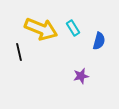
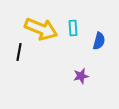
cyan rectangle: rotated 28 degrees clockwise
black line: rotated 24 degrees clockwise
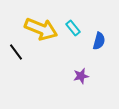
cyan rectangle: rotated 35 degrees counterclockwise
black line: moved 3 px left; rotated 48 degrees counterclockwise
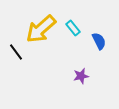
yellow arrow: rotated 116 degrees clockwise
blue semicircle: rotated 42 degrees counterclockwise
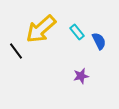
cyan rectangle: moved 4 px right, 4 px down
black line: moved 1 px up
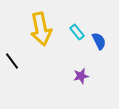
yellow arrow: rotated 60 degrees counterclockwise
black line: moved 4 px left, 10 px down
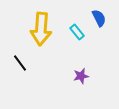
yellow arrow: rotated 16 degrees clockwise
blue semicircle: moved 23 px up
black line: moved 8 px right, 2 px down
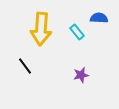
blue semicircle: rotated 60 degrees counterclockwise
black line: moved 5 px right, 3 px down
purple star: moved 1 px up
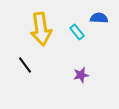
yellow arrow: rotated 12 degrees counterclockwise
black line: moved 1 px up
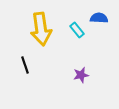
cyan rectangle: moved 2 px up
black line: rotated 18 degrees clockwise
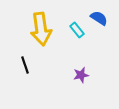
blue semicircle: rotated 30 degrees clockwise
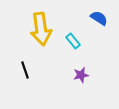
cyan rectangle: moved 4 px left, 11 px down
black line: moved 5 px down
